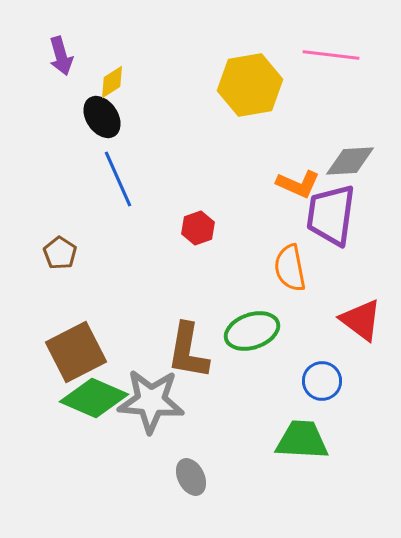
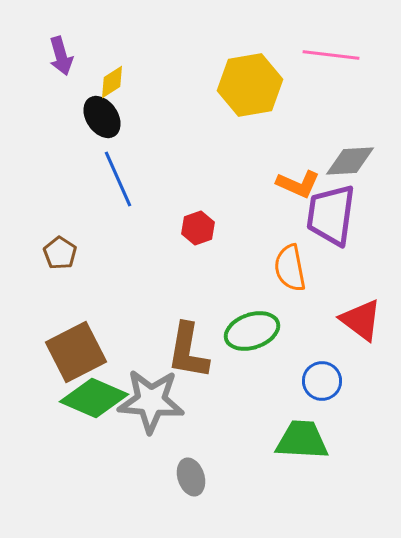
gray ellipse: rotated 9 degrees clockwise
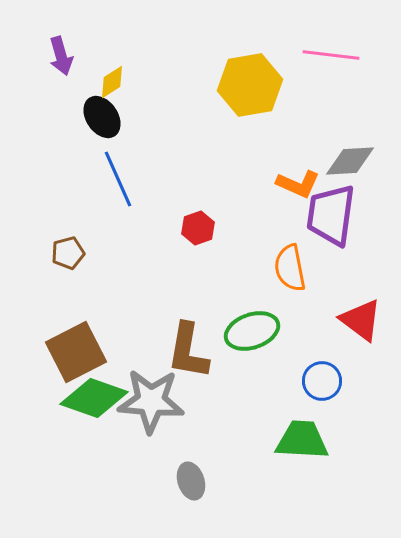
brown pentagon: moved 8 px right; rotated 24 degrees clockwise
green diamond: rotated 4 degrees counterclockwise
gray ellipse: moved 4 px down
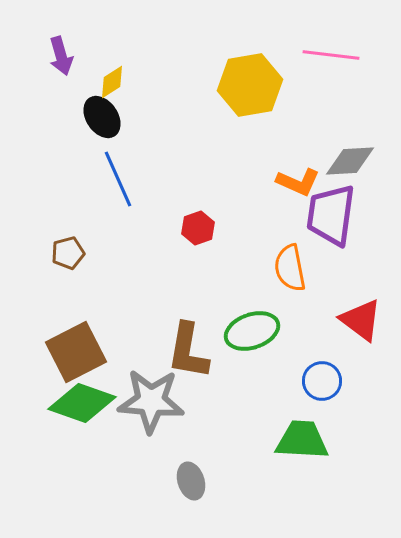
orange L-shape: moved 2 px up
green diamond: moved 12 px left, 5 px down
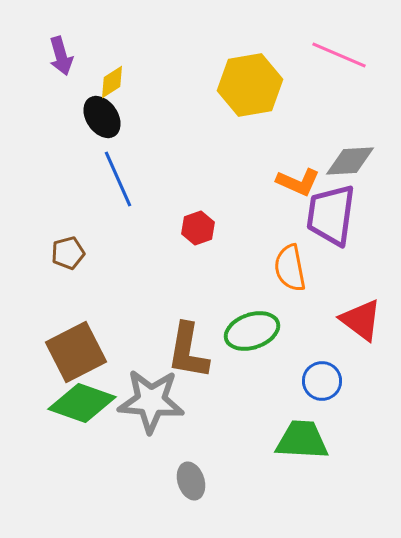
pink line: moved 8 px right; rotated 16 degrees clockwise
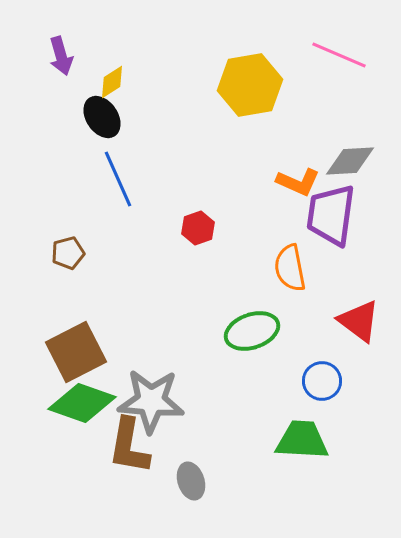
red triangle: moved 2 px left, 1 px down
brown L-shape: moved 59 px left, 95 px down
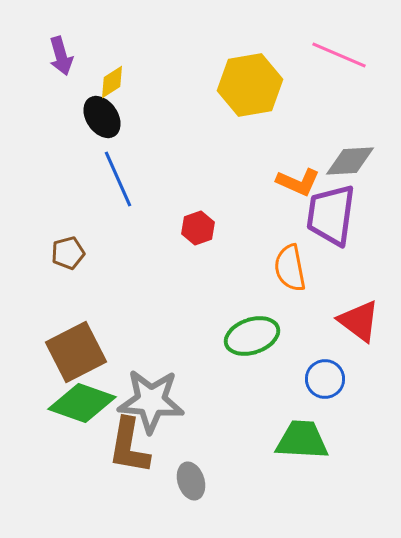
green ellipse: moved 5 px down
blue circle: moved 3 px right, 2 px up
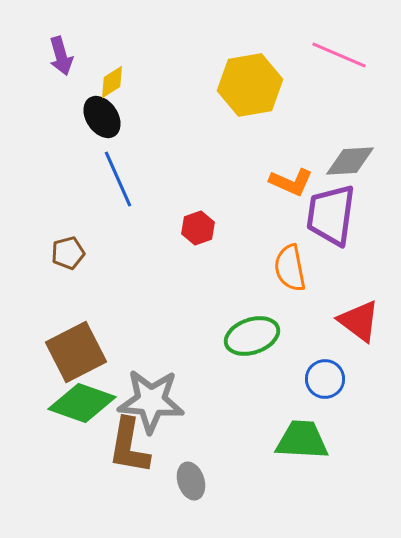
orange L-shape: moved 7 px left
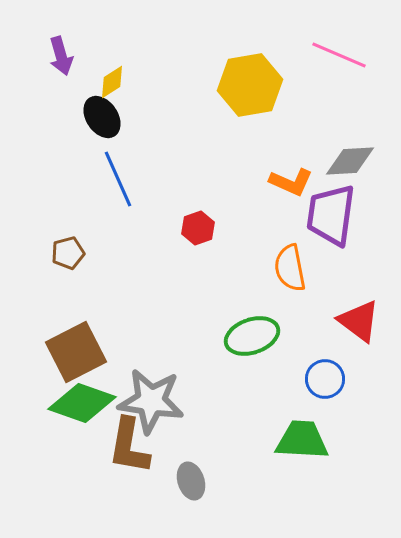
gray star: rotated 4 degrees clockwise
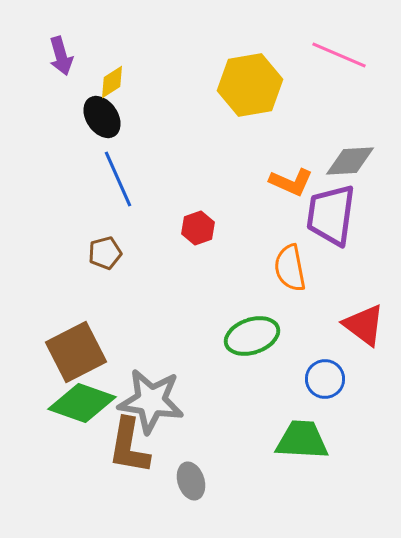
brown pentagon: moved 37 px right
red triangle: moved 5 px right, 4 px down
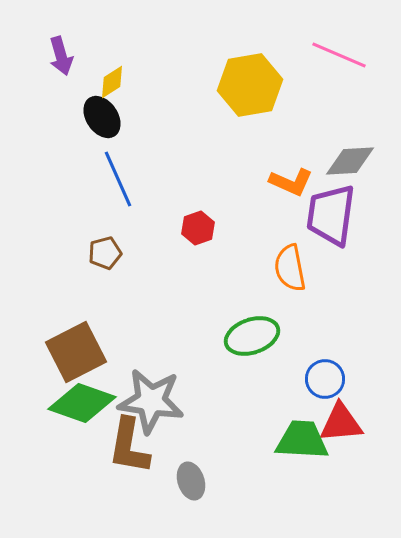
red triangle: moved 23 px left, 98 px down; rotated 42 degrees counterclockwise
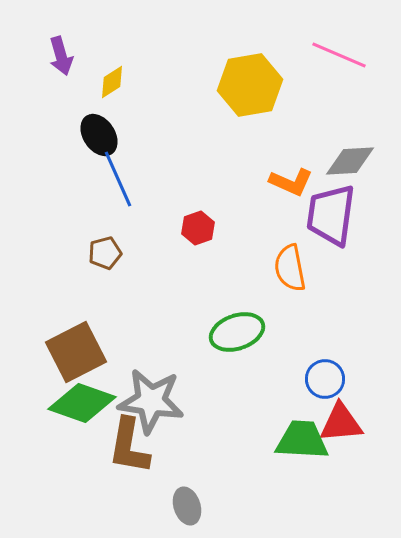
black ellipse: moved 3 px left, 18 px down
green ellipse: moved 15 px left, 4 px up
gray ellipse: moved 4 px left, 25 px down
